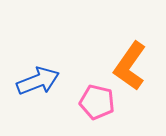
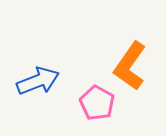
pink pentagon: moved 1 px down; rotated 16 degrees clockwise
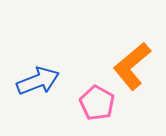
orange L-shape: moved 2 px right; rotated 15 degrees clockwise
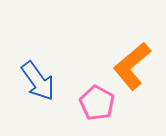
blue arrow: rotated 75 degrees clockwise
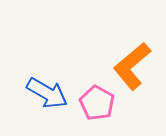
blue arrow: moved 9 px right, 12 px down; rotated 24 degrees counterclockwise
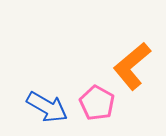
blue arrow: moved 14 px down
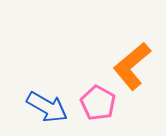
pink pentagon: moved 1 px right
